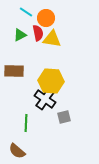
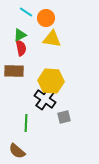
red semicircle: moved 17 px left, 15 px down
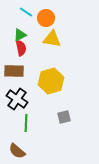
yellow hexagon: rotated 20 degrees counterclockwise
black cross: moved 28 px left
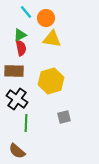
cyan line: rotated 16 degrees clockwise
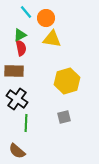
yellow hexagon: moved 16 px right
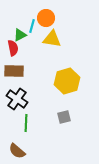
cyan line: moved 6 px right, 14 px down; rotated 56 degrees clockwise
red semicircle: moved 8 px left
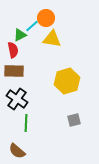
cyan line: rotated 32 degrees clockwise
red semicircle: moved 2 px down
gray square: moved 10 px right, 3 px down
